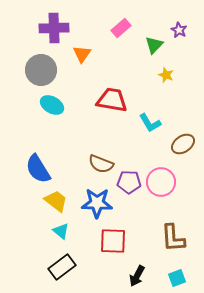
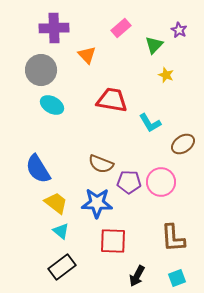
orange triangle: moved 5 px right, 1 px down; rotated 18 degrees counterclockwise
yellow trapezoid: moved 2 px down
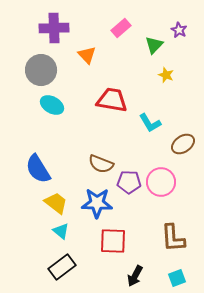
black arrow: moved 2 px left
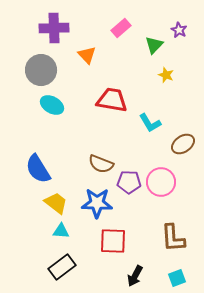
cyan triangle: rotated 36 degrees counterclockwise
